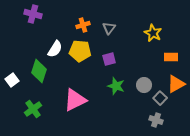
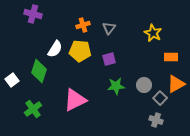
green star: rotated 24 degrees counterclockwise
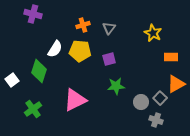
gray circle: moved 3 px left, 17 px down
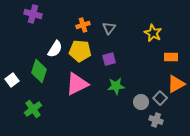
pink triangle: moved 2 px right, 16 px up
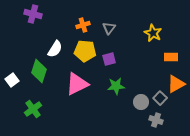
yellow pentagon: moved 5 px right
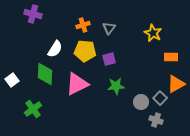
green diamond: moved 6 px right, 3 px down; rotated 15 degrees counterclockwise
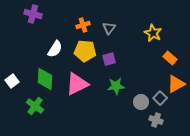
orange rectangle: moved 1 px left, 1 px down; rotated 40 degrees clockwise
green diamond: moved 5 px down
white square: moved 1 px down
green cross: moved 2 px right, 3 px up; rotated 18 degrees counterclockwise
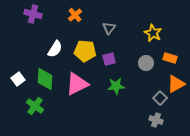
orange cross: moved 8 px left, 10 px up; rotated 24 degrees counterclockwise
orange rectangle: rotated 24 degrees counterclockwise
white square: moved 6 px right, 2 px up
gray circle: moved 5 px right, 39 px up
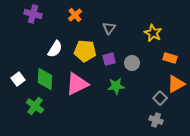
gray circle: moved 14 px left
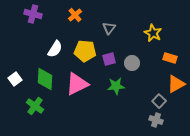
white square: moved 3 px left
gray square: moved 1 px left, 3 px down
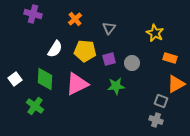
orange cross: moved 4 px down
yellow star: moved 2 px right
gray square: moved 2 px right; rotated 24 degrees counterclockwise
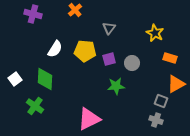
orange cross: moved 9 px up
pink triangle: moved 12 px right, 35 px down
